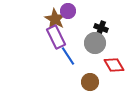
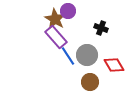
purple rectangle: rotated 15 degrees counterclockwise
gray circle: moved 8 px left, 12 px down
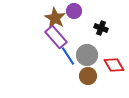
purple circle: moved 6 px right
brown star: moved 1 px up
brown circle: moved 2 px left, 6 px up
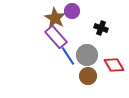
purple circle: moved 2 px left
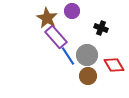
brown star: moved 8 px left
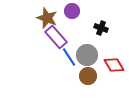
brown star: rotated 10 degrees counterclockwise
blue line: moved 1 px right, 1 px down
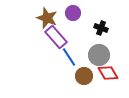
purple circle: moved 1 px right, 2 px down
gray circle: moved 12 px right
red diamond: moved 6 px left, 8 px down
brown circle: moved 4 px left
